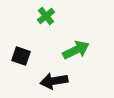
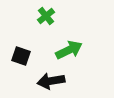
green arrow: moved 7 px left
black arrow: moved 3 px left
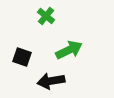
green cross: rotated 12 degrees counterclockwise
black square: moved 1 px right, 1 px down
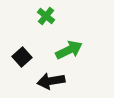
black square: rotated 30 degrees clockwise
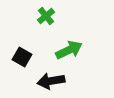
green cross: rotated 12 degrees clockwise
black square: rotated 18 degrees counterclockwise
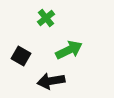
green cross: moved 2 px down
black square: moved 1 px left, 1 px up
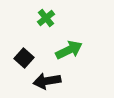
black square: moved 3 px right, 2 px down; rotated 12 degrees clockwise
black arrow: moved 4 px left
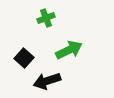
green cross: rotated 18 degrees clockwise
black arrow: rotated 8 degrees counterclockwise
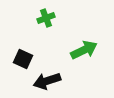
green arrow: moved 15 px right
black square: moved 1 px left, 1 px down; rotated 18 degrees counterclockwise
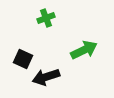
black arrow: moved 1 px left, 4 px up
